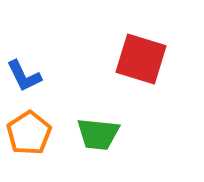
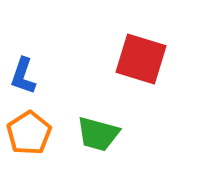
blue L-shape: moved 1 px left; rotated 45 degrees clockwise
green trapezoid: rotated 9 degrees clockwise
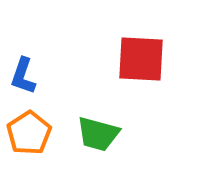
red square: rotated 14 degrees counterclockwise
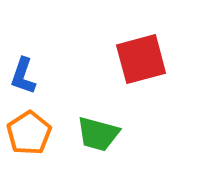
red square: rotated 18 degrees counterclockwise
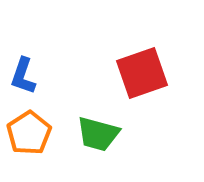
red square: moved 1 px right, 14 px down; rotated 4 degrees counterclockwise
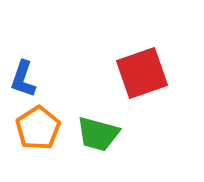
blue L-shape: moved 3 px down
orange pentagon: moved 9 px right, 5 px up
